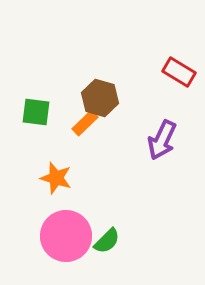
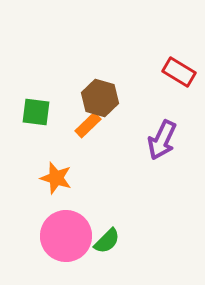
orange rectangle: moved 3 px right, 2 px down
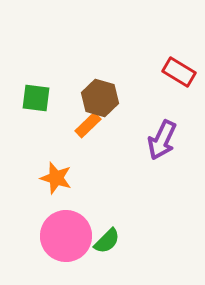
green square: moved 14 px up
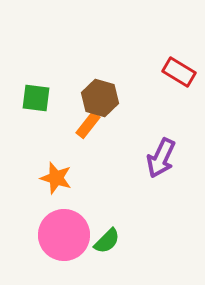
orange rectangle: rotated 8 degrees counterclockwise
purple arrow: moved 1 px left, 18 px down
pink circle: moved 2 px left, 1 px up
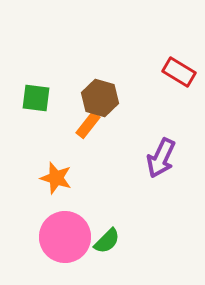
pink circle: moved 1 px right, 2 px down
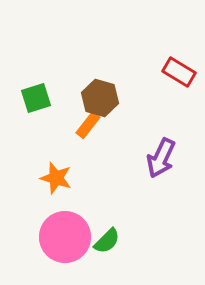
green square: rotated 24 degrees counterclockwise
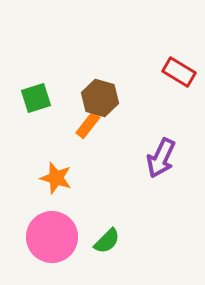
pink circle: moved 13 px left
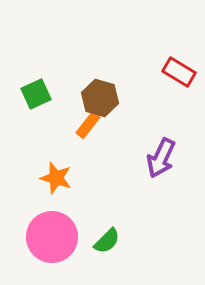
green square: moved 4 px up; rotated 8 degrees counterclockwise
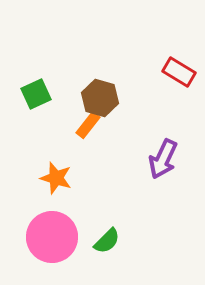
purple arrow: moved 2 px right, 1 px down
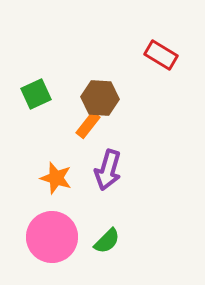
red rectangle: moved 18 px left, 17 px up
brown hexagon: rotated 12 degrees counterclockwise
purple arrow: moved 55 px left, 11 px down; rotated 9 degrees counterclockwise
